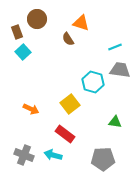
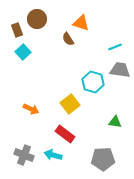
brown rectangle: moved 2 px up
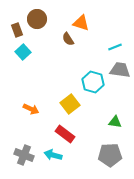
gray pentagon: moved 7 px right, 4 px up
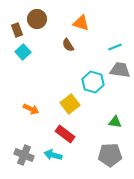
brown semicircle: moved 6 px down
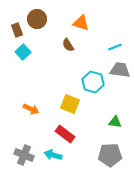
yellow square: rotated 30 degrees counterclockwise
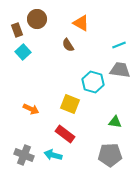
orange triangle: rotated 12 degrees clockwise
cyan line: moved 4 px right, 2 px up
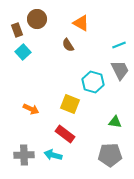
gray trapezoid: rotated 55 degrees clockwise
gray cross: rotated 24 degrees counterclockwise
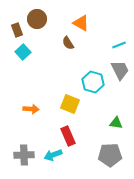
brown semicircle: moved 2 px up
orange arrow: rotated 21 degrees counterclockwise
green triangle: moved 1 px right, 1 px down
red rectangle: moved 3 px right, 2 px down; rotated 30 degrees clockwise
cyan arrow: rotated 36 degrees counterclockwise
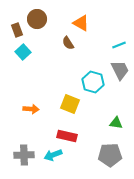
red rectangle: moved 1 px left; rotated 54 degrees counterclockwise
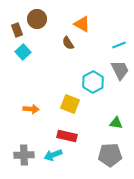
orange triangle: moved 1 px right, 1 px down
cyan hexagon: rotated 15 degrees clockwise
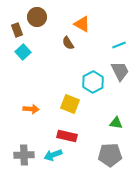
brown circle: moved 2 px up
gray trapezoid: moved 1 px down
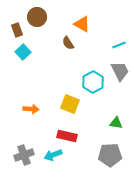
gray cross: rotated 18 degrees counterclockwise
